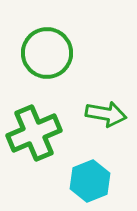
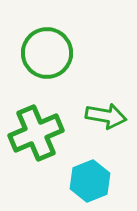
green arrow: moved 2 px down
green cross: moved 2 px right
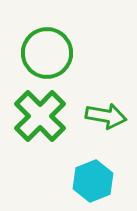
green cross: moved 4 px right, 17 px up; rotated 22 degrees counterclockwise
cyan hexagon: moved 3 px right
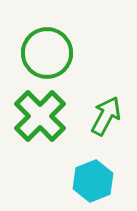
green arrow: rotated 72 degrees counterclockwise
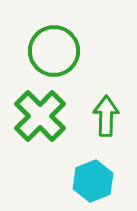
green circle: moved 7 px right, 2 px up
green arrow: rotated 27 degrees counterclockwise
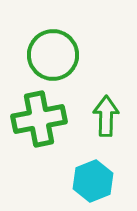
green circle: moved 1 px left, 4 px down
green cross: moved 1 px left, 3 px down; rotated 34 degrees clockwise
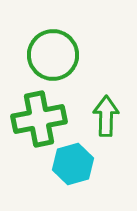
cyan hexagon: moved 20 px left, 17 px up; rotated 6 degrees clockwise
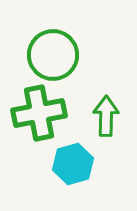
green cross: moved 6 px up
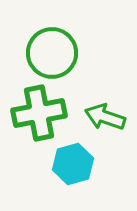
green circle: moved 1 px left, 2 px up
green arrow: moved 1 px left, 1 px down; rotated 72 degrees counterclockwise
